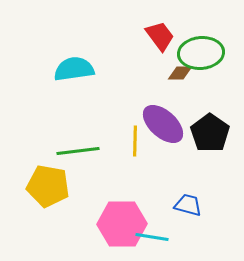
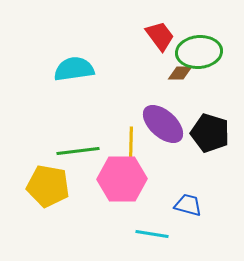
green ellipse: moved 2 px left, 1 px up
black pentagon: rotated 18 degrees counterclockwise
yellow line: moved 4 px left, 1 px down
pink hexagon: moved 45 px up
cyan line: moved 3 px up
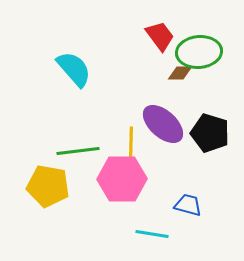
cyan semicircle: rotated 57 degrees clockwise
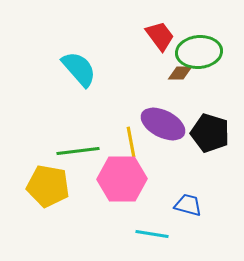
cyan semicircle: moved 5 px right
purple ellipse: rotated 15 degrees counterclockwise
yellow line: rotated 12 degrees counterclockwise
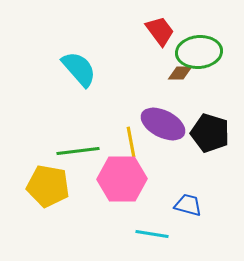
red trapezoid: moved 5 px up
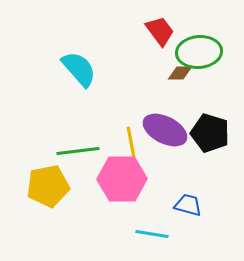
purple ellipse: moved 2 px right, 6 px down
yellow pentagon: rotated 21 degrees counterclockwise
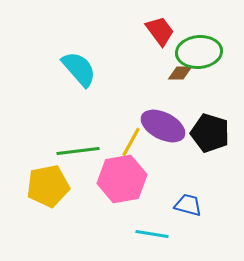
purple ellipse: moved 2 px left, 4 px up
yellow line: rotated 40 degrees clockwise
pink hexagon: rotated 9 degrees counterclockwise
